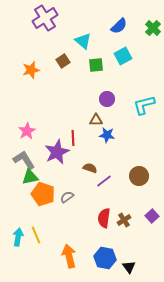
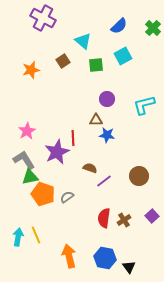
purple cross: moved 2 px left; rotated 30 degrees counterclockwise
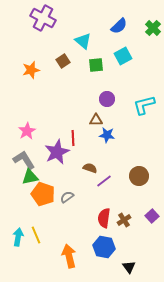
blue hexagon: moved 1 px left, 11 px up
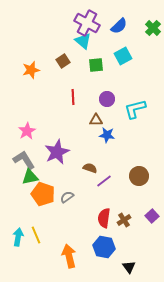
purple cross: moved 44 px right, 5 px down
cyan L-shape: moved 9 px left, 4 px down
red line: moved 41 px up
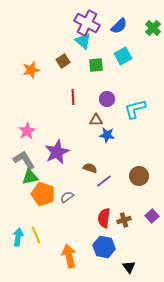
brown cross: rotated 16 degrees clockwise
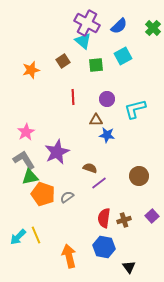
pink star: moved 1 px left, 1 px down
purple line: moved 5 px left, 2 px down
cyan arrow: rotated 144 degrees counterclockwise
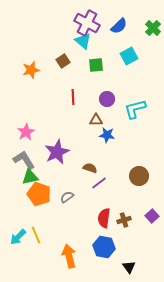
cyan square: moved 6 px right
orange pentagon: moved 4 px left
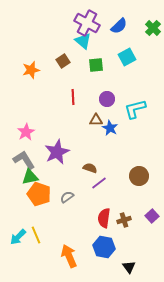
cyan square: moved 2 px left, 1 px down
blue star: moved 3 px right, 7 px up; rotated 21 degrees clockwise
orange arrow: rotated 10 degrees counterclockwise
